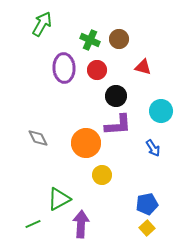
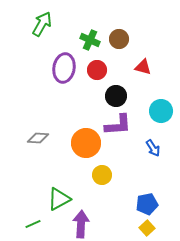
purple ellipse: rotated 12 degrees clockwise
gray diamond: rotated 60 degrees counterclockwise
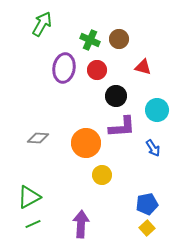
cyan circle: moved 4 px left, 1 px up
purple L-shape: moved 4 px right, 2 px down
green triangle: moved 30 px left, 2 px up
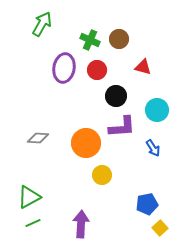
green line: moved 1 px up
yellow square: moved 13 px right
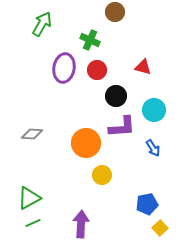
brown circle: moved 4 px left, 27 px up
cyan circle: moved 3 px left
gray diamond: moved 6 px left, 4 px up
green triangle: moved 1 px down
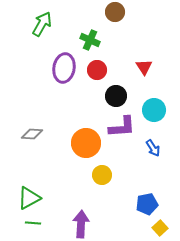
red triangle: moved 1 px right; rotated 42 degrees clockwise
green line: rotated 28 degrees clockwise
